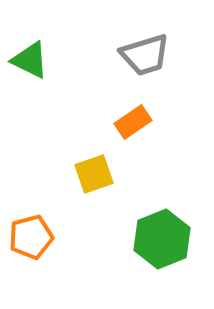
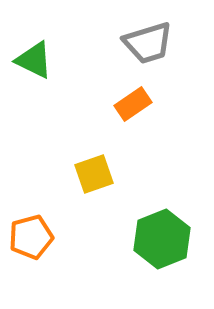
gray trapezoid: moved 3 px right, 12 px up
green triangle: moved 4 px right
orange rectangle: moved 18 px up
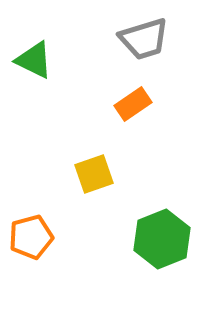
gray trapezoid: moved 4 px left, 4 px up
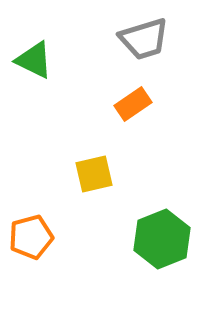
yellow square: rotated 6 degrees clockwise
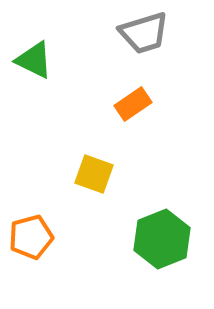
gray trapezoid: moved 6 px up
yellow square: rotated 33 degrees clockwise
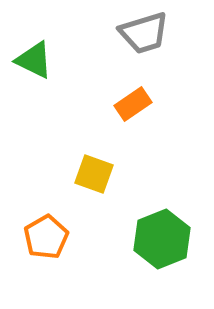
orange pentagon: moved 15 px right; rotated 15 degrees counterclockwise
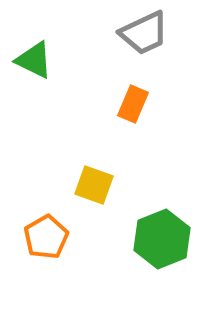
gray trapezoid: rotated 8 degrees counterclockwise
orange rectangle: rotated 33 degrees counterclockwise
yellow square: moved 11 px down
